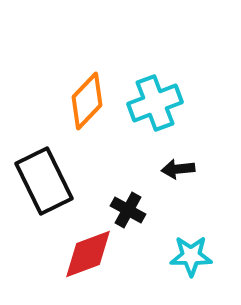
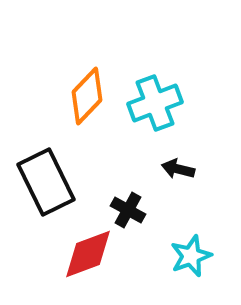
orange diamond: moved 5 px up
black arrow: rotated 20 degrees clockwise
black rectangle: moved 2 px right, 1 px down
cyan star: rotated 21 degrees counterclockwise
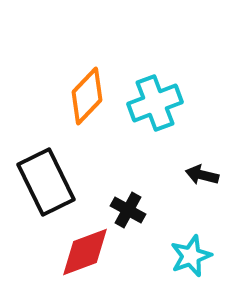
black arrow: moved 24 px right, 6 px down
red diamond: moved 3 px left, 2 px up
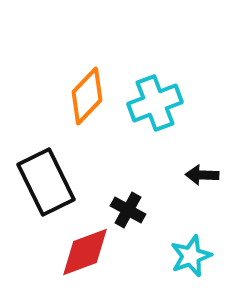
black arrow: rotated 12 degrees counterclockwise
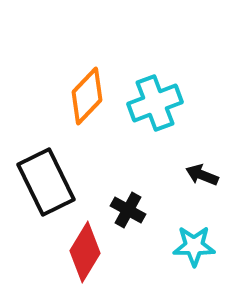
black arrow: rotated 20 degrees clockwise
red diamond: rotated 38 degrees counterclockwise
cyan star: moved 3 px right, 10 px up; rotated 21 degrees clockwise
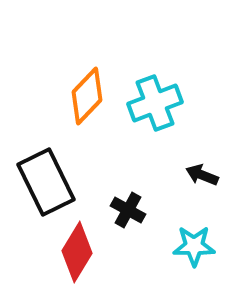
red diamond: moved 8 px left
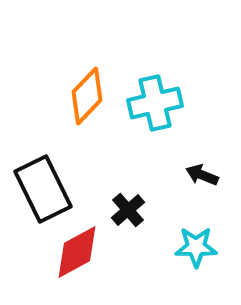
cyan cross: rotated 8 degrees clockwise
black rectangle: moved 3 px left, 7 px down
black cross: rotated 20 degrees clockwise
cyan star: moved 2 px right, 1 px down
red diamond: rotated 30 degrees clockwise
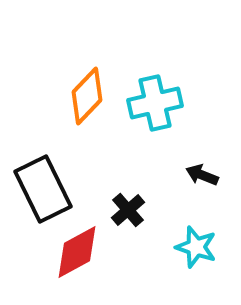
cyan star: rotated 18 degrees clockwise
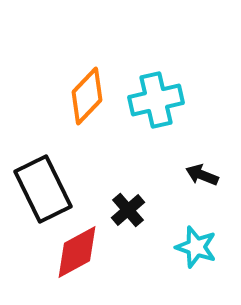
cyan cross: moved 1 px right, 3 px up
